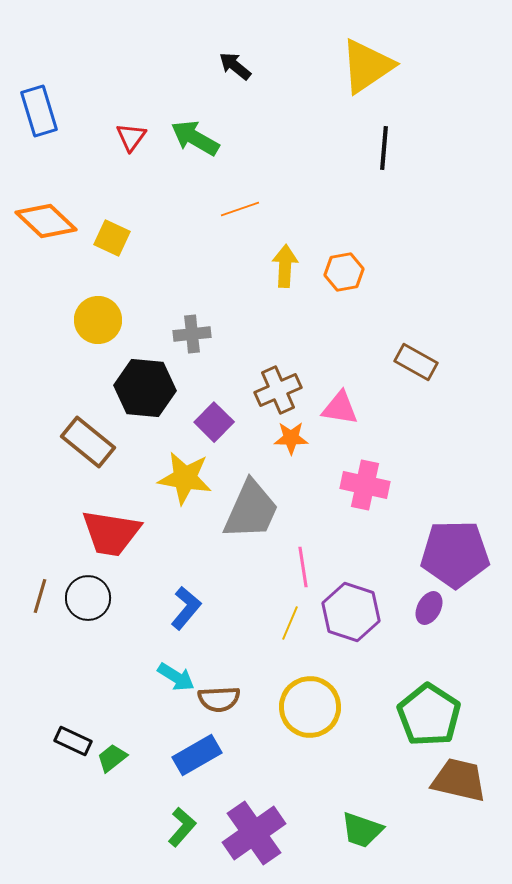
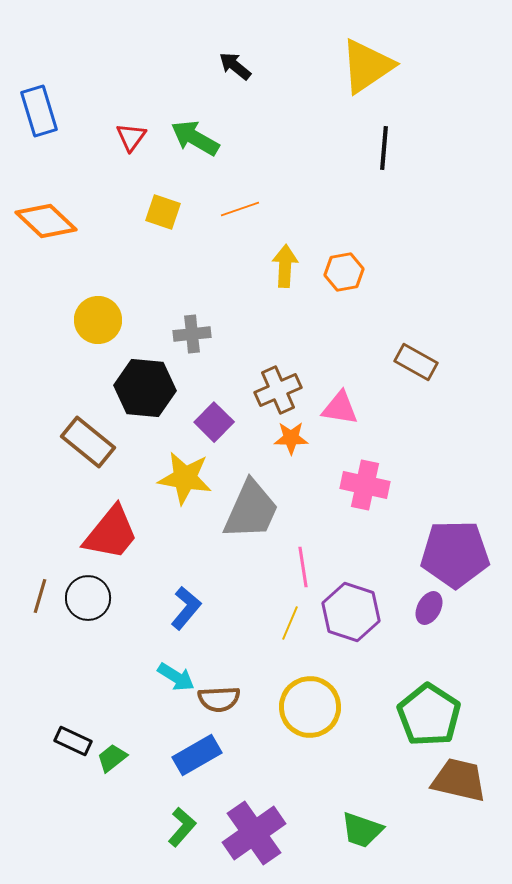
yellow square at (112, 238): moved 51 px right, 26 px up; rotated 6 degrees counterclockwise
red trapezoid at (111, 533): rotated 60 degrees counterclockwise
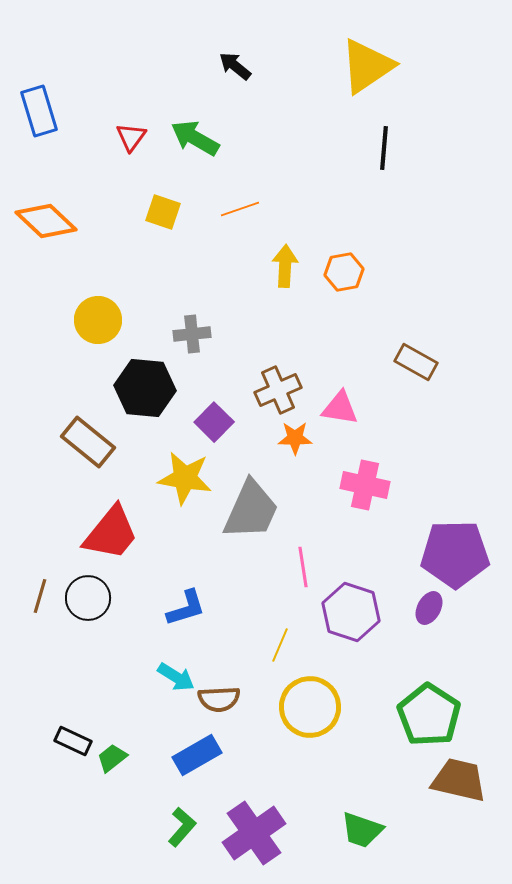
orange star at (291, 438): moved 4 px right
blue L-shape at (186, 608): rotated 33 degrees clockwise
yellow line at (290, 623): moved 10 px left, 22 px down
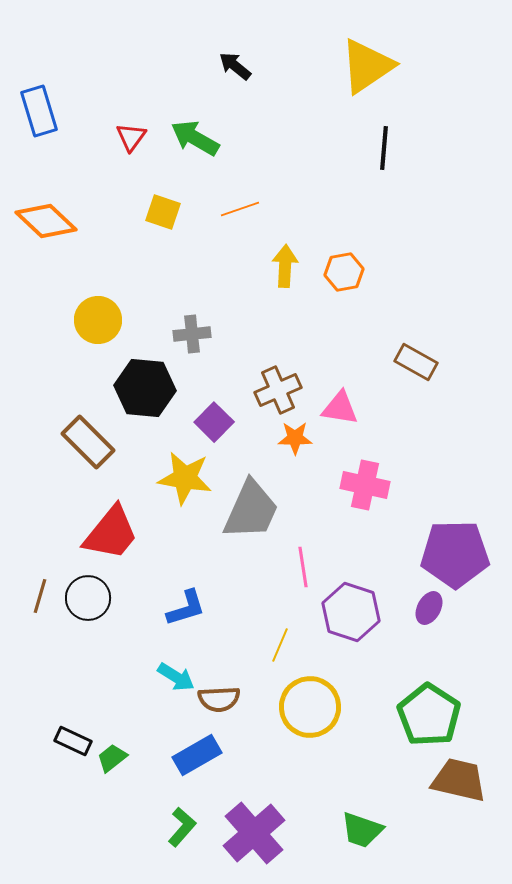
brown rectangle at (88, 442): rotated 6 degrees clockwise
purple cross at (254, 833): rotated 6 degrees counterclockwise
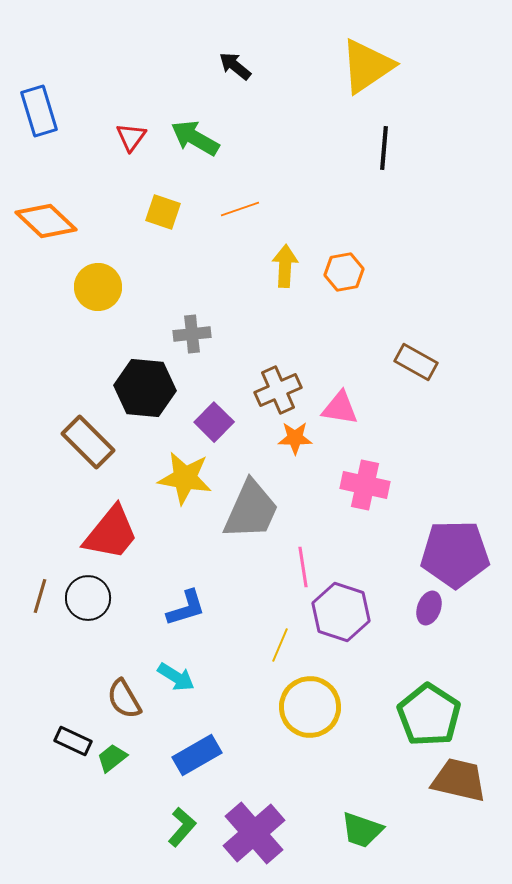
yellow circle at (98, 320): moved 33 px up
purple ellipse at (429, 608): rotated 8 degrees counterclockwise
purple hexagon at (351, 612): moved 10 px left
brown semicircle at (219, 699): moved 95 px left; rotated 63 degrees clockwise
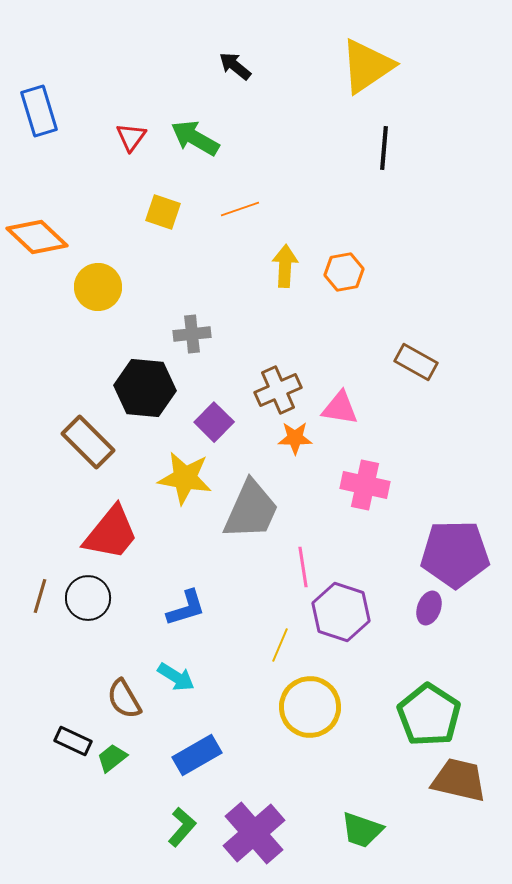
orange diamond at (46, 221): moved 9 px left, 16 px down
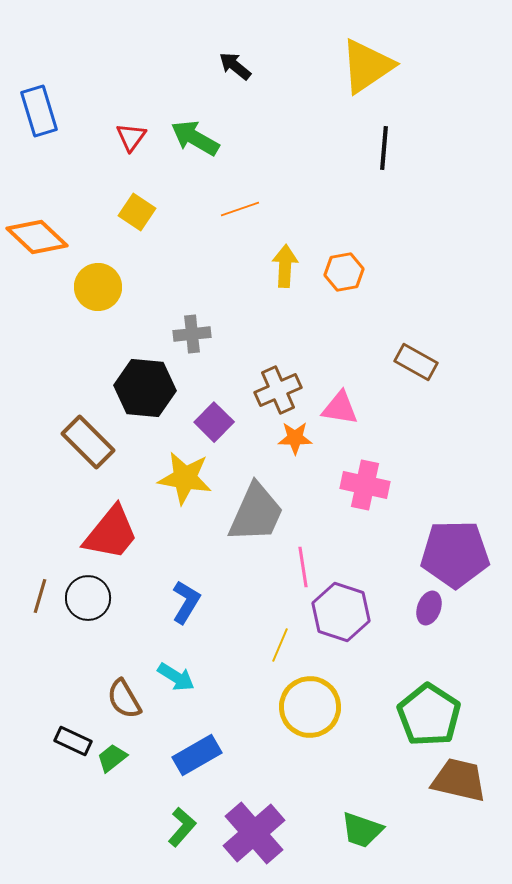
yellow square at (163, 212): moved 26 px left; rotated 15 degrees clockwise
gray trapezoid at (251, 510): moved 5 px right, 3 px down
blue L-shape at (186, 608): moved 6 px up; rotated 42 degrees counterclockwise
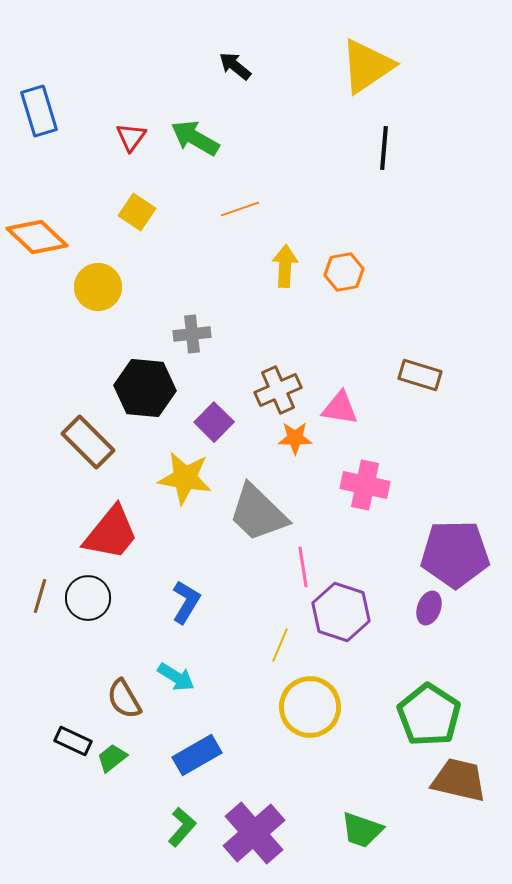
brown rectangle at (416, 362): moved 4 px right, 13 px down; rotated 12 degrees counterclockwise
gray trapezoid at (256, 513): moved 2 px right; rotated 110 degrees clockwise
